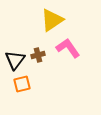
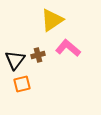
pink L-shape: rotated 15 degrees counterclockwise
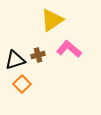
pink L-shape: moved 1 px right, 1 px down
black triangle: rotated 35 degrees clockwise
orange square: rotated 30 degrees counterclockwise
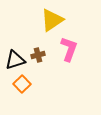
pink L-shape: rotated 70 degrees clockwise
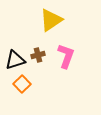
yellow triangle: moved 1 px left
pink L-shape: moved 3 px left, 7 px down
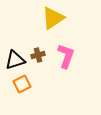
yellow triangle: moved 2 px right, 2 px up
orange square: rotated 18 degrees clockwise
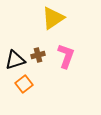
orange square: moved 2 px right; rotated 12 degrees counterclockwise
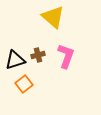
yellow triangle: moved 1 px up; rotated 45 degrees counterclockwise
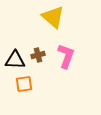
black triangle: rotated 20 degrees clockwise
orange square: rotated 30 degrees clockwise
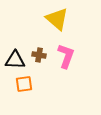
yellow triangle: moved 4 px right, 2 px down
brown cross: moved 1 px right; rotated 24 degrees clockwise
